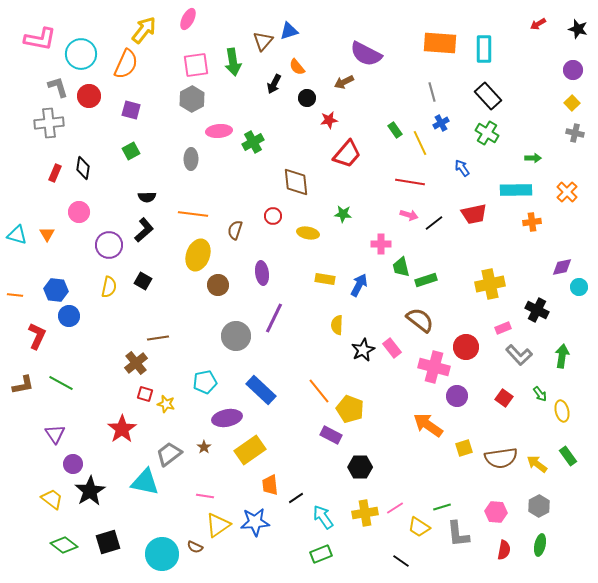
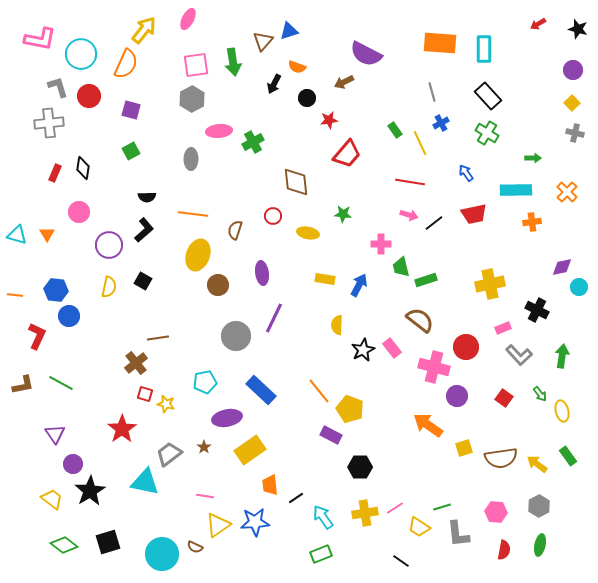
orange semicircle at (297, 67): rotated 30 degrees counterclockwise
blue arrow at (462, 168): moved 4 px right, 5 px down
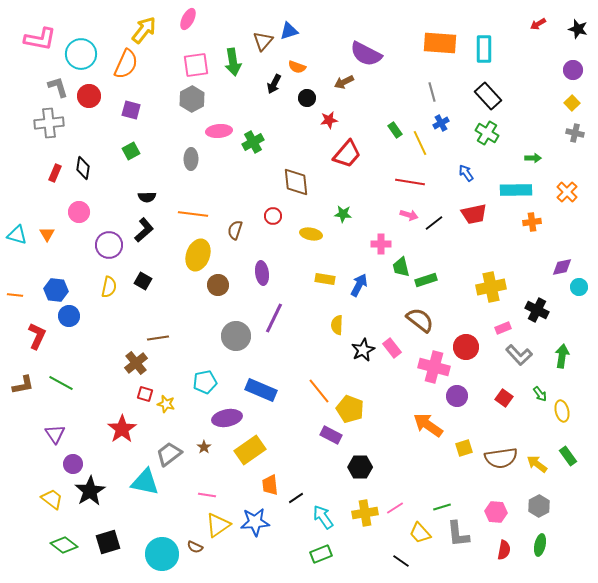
yellow ellipse at (308, 233): moved 3 px right, 1 px down
yellow cross at (490, 284): moved 1 px right, 3 px down
blue rectangle at (261, 390): rotated 20 degrees counterclockwise
pink line at (205, 496): moved 2 px right, 1 px up
yellow trapezoid at (419, 527): moved 1 px right, 6 px down; rotated 15 degrees clockwise
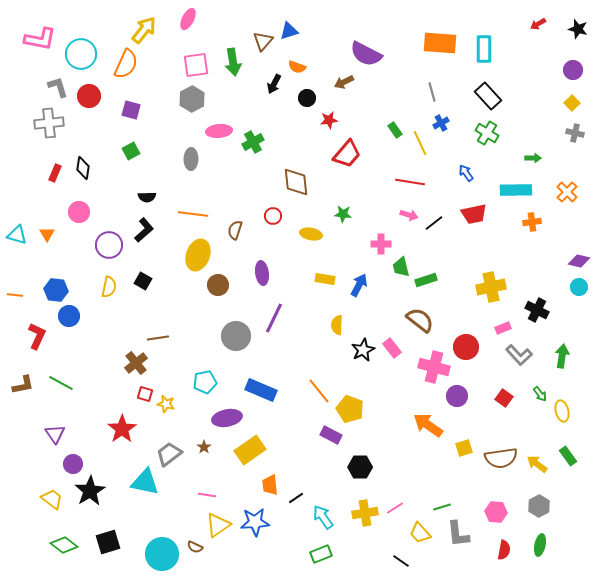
purple diamond at (562, 267): moved 17 px right, 6 px up; rotated 25 degrees clockwise
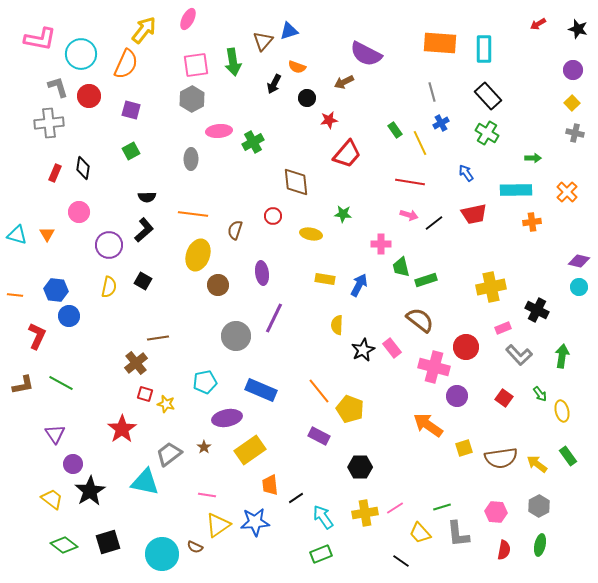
purple rectangle at (331, 435): moved 12 px left, 1 px down
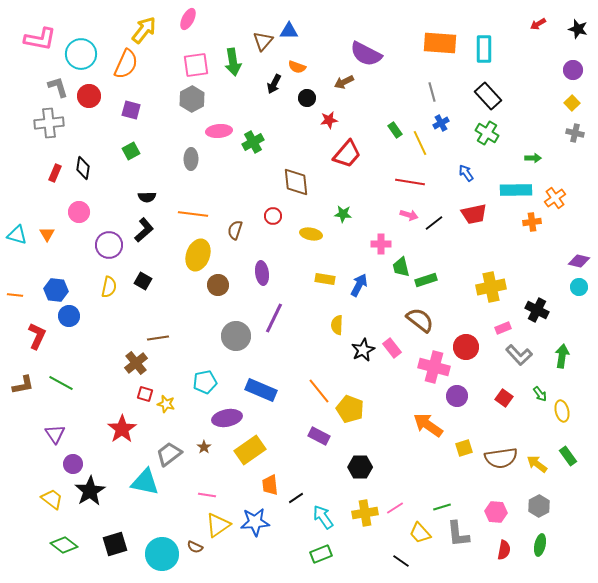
blue triangle at (289, 31): rotated 18 degrees clockwise
orange cross at (567, 192): moved 12 px left, 6 px down; rotated 10 degrees clockwise
black square at (108, 542): moved 7 px right, 2 px down
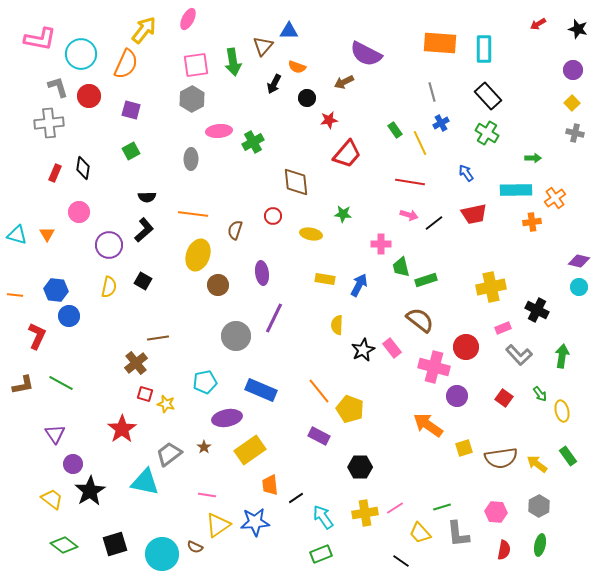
brown triangle at (263, 41): moved 5 px down
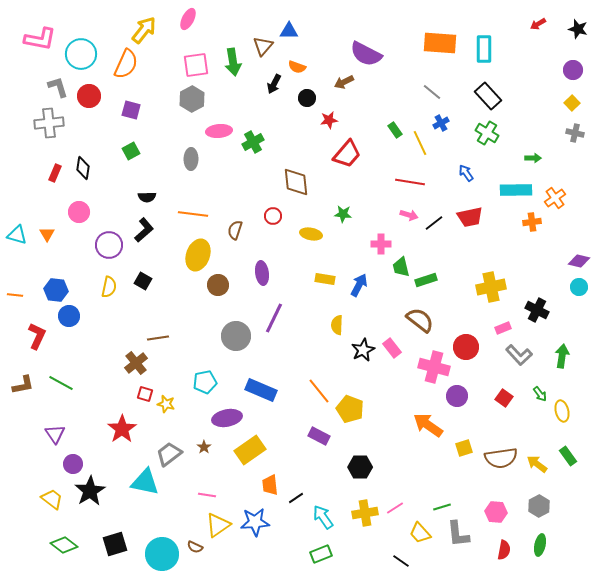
gray line at (432, 92): rotated 36 degrees counterclockwise
red trapezoid at (474, 214): moved 4 px left, 3 px down
